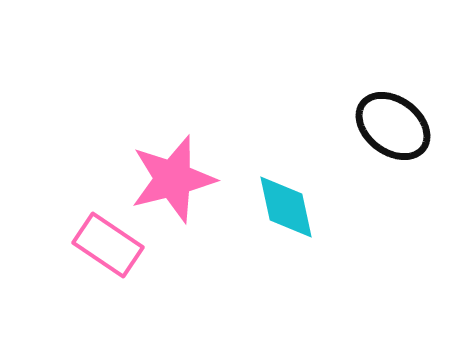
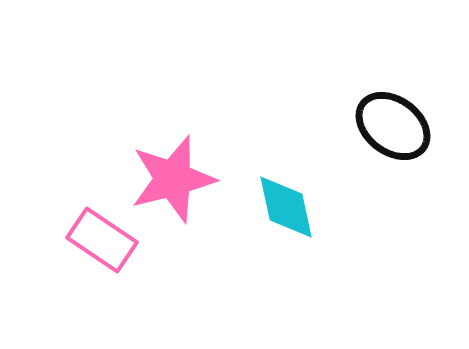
pink rectangle: moved 6 px left, 5 px up
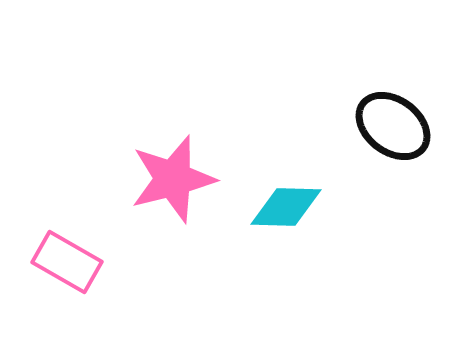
cyan diamond: rotated 76 degrees counterclockwise
pink rectangle: moved 35 px left, 22 px down; rotated 4 degrees counterclockwise
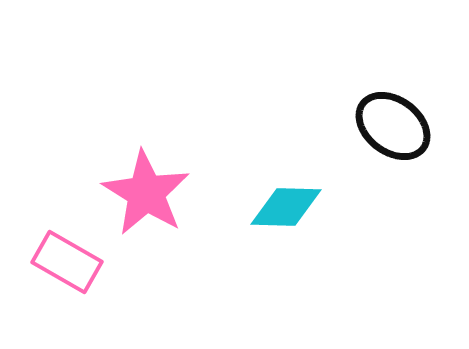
pink star: moved 27 px left, 14 px down; rotated 26 degrees counterclockwise
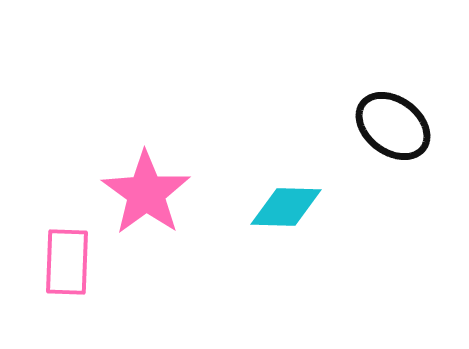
pink star: rotated 4 degrees clockwise
pink rectangle: rotated 62 degrees clockwise
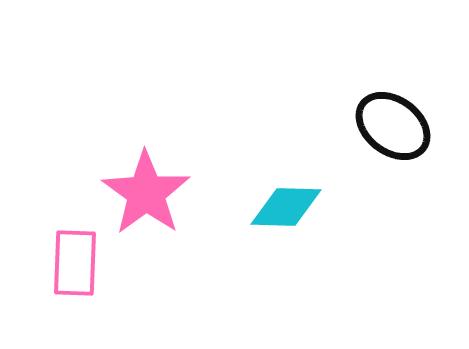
pink rectangle: moved 8 px right, 1 px down
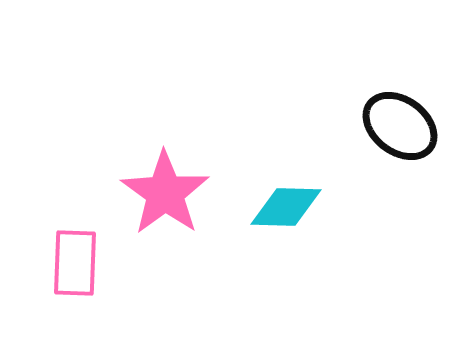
black ellipse: moved 7 px right
pink star: moved 19 px right
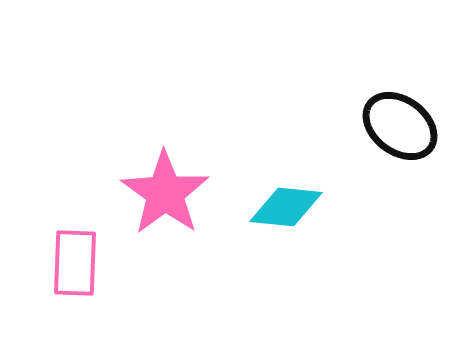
cyan diamond: rotated 4 degrees clockwise
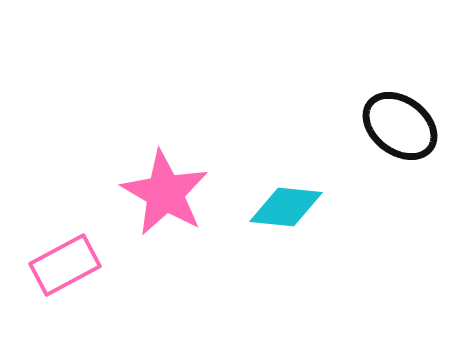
pink star: rotated 6 degrees counterclockwise
pink rectangle: moved 10 px left, 2 px down; rotated 60 degrees clockwise
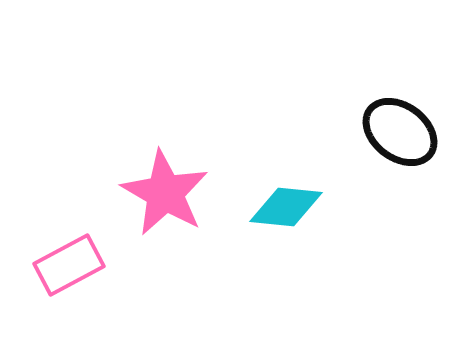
black ellipse: moved 6 px down
pink rectangle: moved 4 px right
